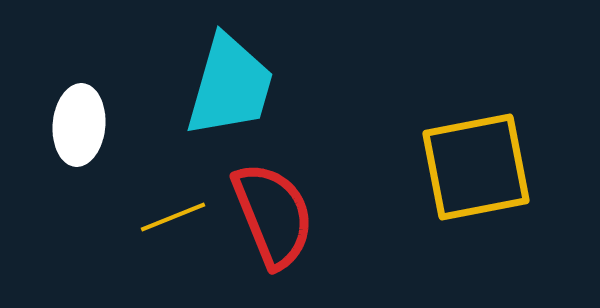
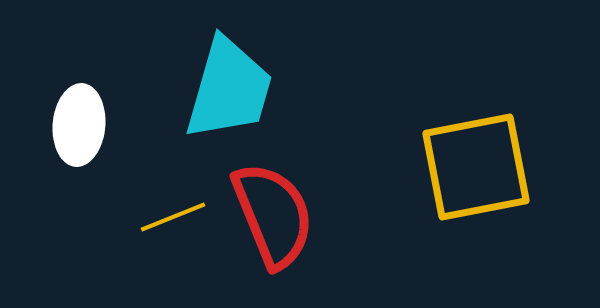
cyan trapezoid: moved 1 px left, 3 px down
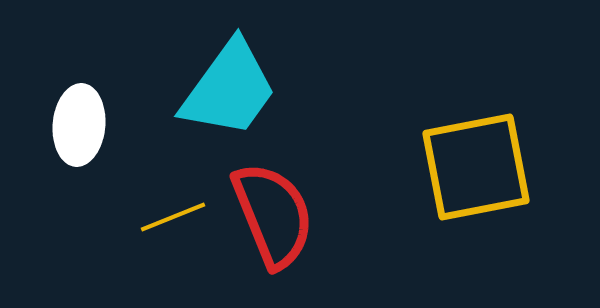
cyan trapezoid: rotated 20 degrees clockwise
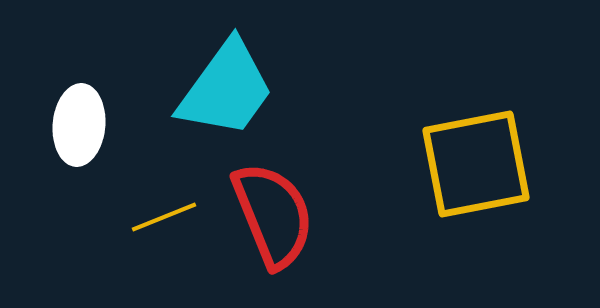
cyan trapezoid: moved 3 px left
yellow square: moved 3 px up
yellow line: moved 9 px left
